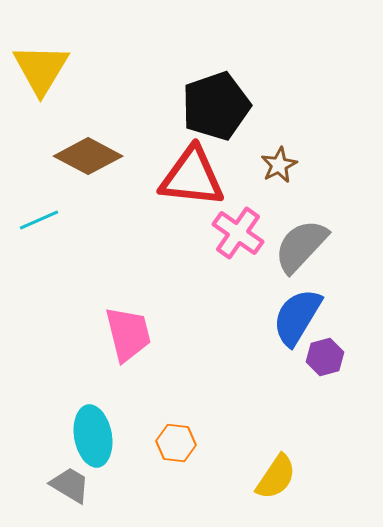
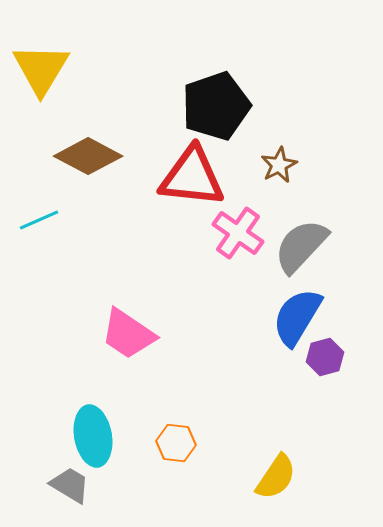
pink trapezoid: rotated 138 degrees clockwise
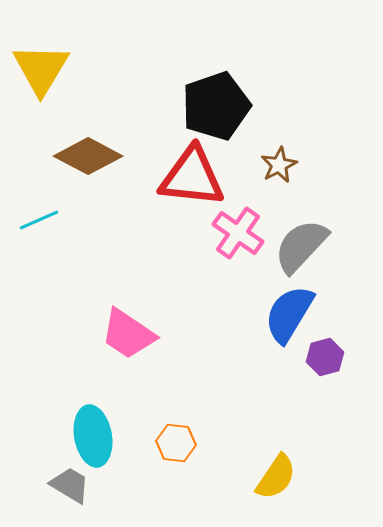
blue semicircle: moved 8 px left, 3 px up
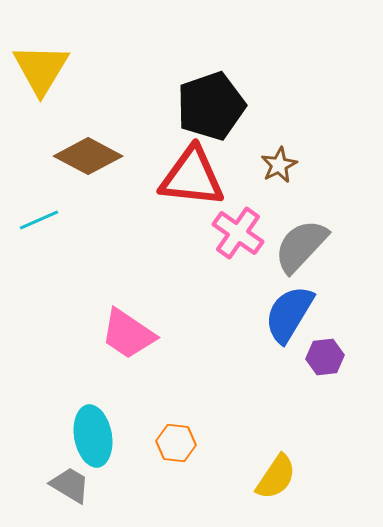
black pentagon: moved 5 px left
purple hexagon: rotated 9 degrees clockwise
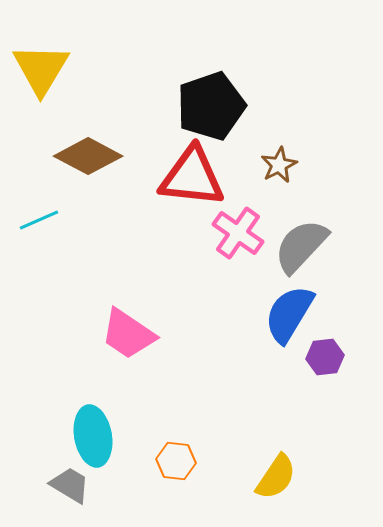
orange hexagon: moved 18 px down
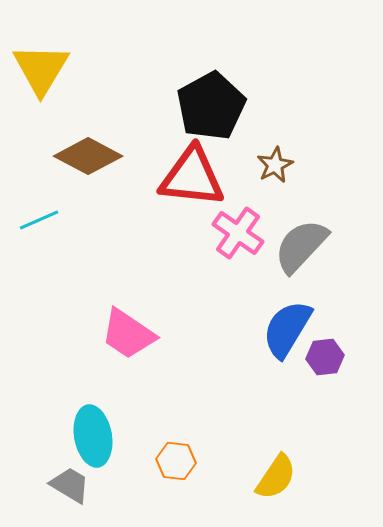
black pentagon: rotated 10 degrees counterclockwise
brown star: moved 4 px left
blue semicircle: moved 2 px left, 15 px down
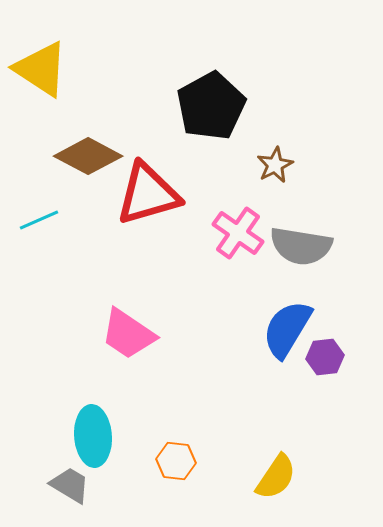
yellow triangle: rotated 28 degrees counterclockwise
red triangle: moved 44 px left, 17 px down; rotated 22 degrees counterclockwise
gray semicircle: rotated 124 degrees counterclockwise
cyan ellipse: rotated 6 degrees clockwise
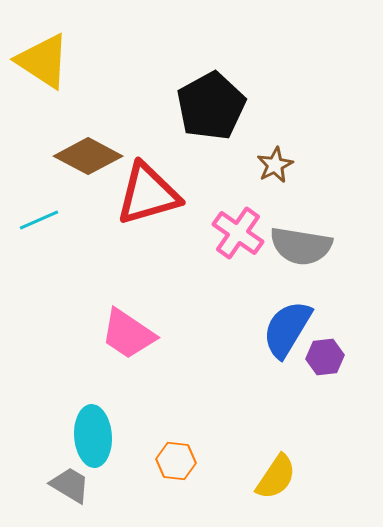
yellow triangle: moved 2 px right, 8 px up
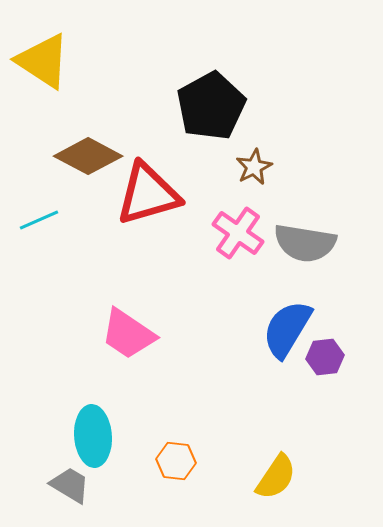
brown star: moved 21 px left, 2 px down
gray semicircle: moved 4 px right, 3 px up
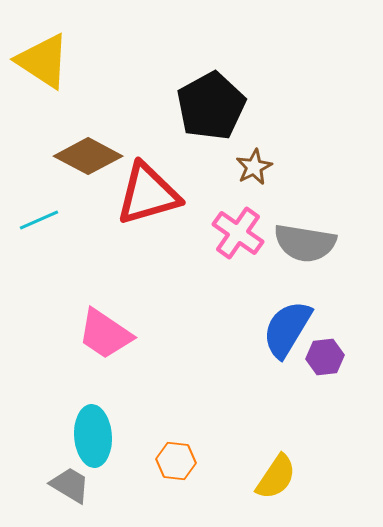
pink trapezoid: moved 23 px left
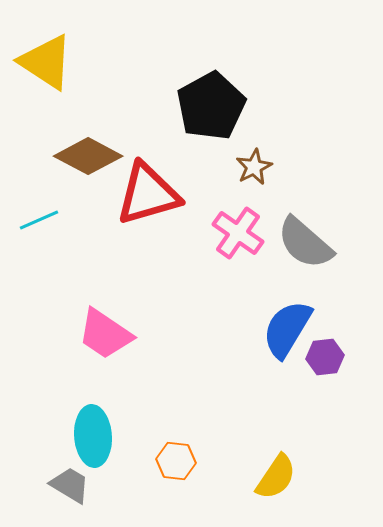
yellow triangle: moved 3 px right, 1 px down
gray semicircle: rotated 32 degrees clockwise
